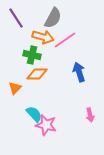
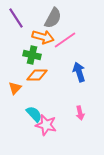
orange diamond: moved 1 px down
pink arrow: moved 10 px left, 2 px up
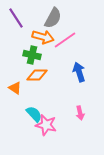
orange triangle: rotated 40 degrees counterclockwise
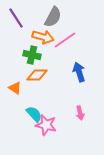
gray semicircle: moved 1 px up
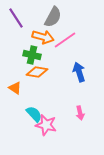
orange diamond: moved 3 px up; rotated 10 degrees clockwise
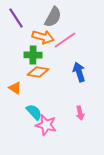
green cross: moved 1 px right; rotated 12 degrees counterclockwise
orange diamond: moved 1 px right
cyan semicircle: moved 2 px up
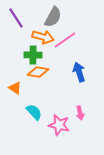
pink star: moved 13 px right
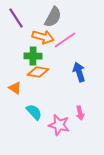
green cross: moved 1 px down
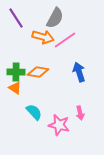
gray semicircle: moved 2 px right, 1 px down
green cross: moved 17 px left, 16 px down
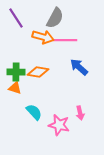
pink line: rotated 35 degrees clockwise
blue arrow: moved 5 px up; rotated 30 degrees counterclockwise
orange triangle: rotated 16 degrees counterclockwise
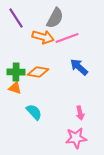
pink line: moved 2 px right, 2 px up; rotated 20 degrees counterclockwise
pink star: moved 17 px right, 13 px down; rotated 20 degrees counterclockwise
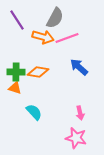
purple line: moved 1 px right, 2 px down
pink star: rotated 20 degrees clockwise
